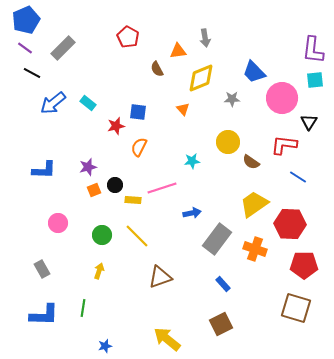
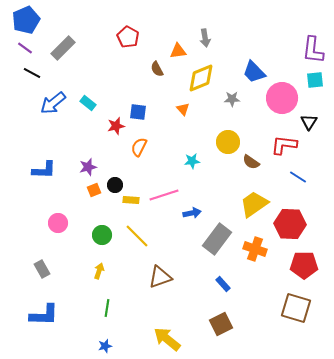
pink line at (162, 188): moved 2 px right, 7 px down
yellow rectangle at (133, 200): moved 2 px left
green line at (83, 308): moved 24 px right
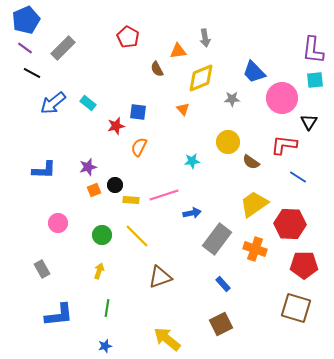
blue L-shape at (44, 315): moved 15 px right; rotated 8 degrees counterclockwise
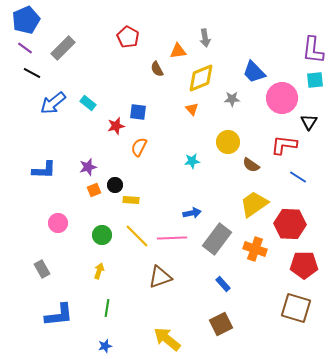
orange triangle at (183, 109): moved 9 px right
brown semicircle at (251, 162): moved 3 px down
pink line at (164, 195): moved 8 px right, 43 px down; rotated 16 degrees clockwise
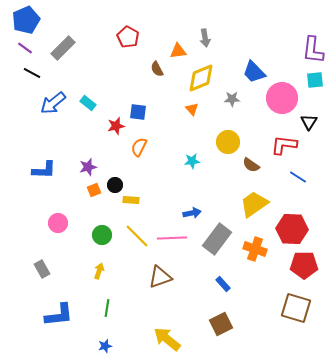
red hexagon at (290, 224): moved 2 px right, 5 px down
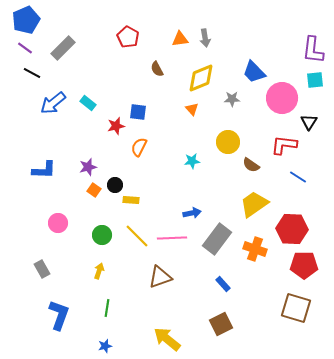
orange triangle at (178, 51): moved 2 px right, 12 px up
orange square at (94, 190): rotated 32 degrees counterclockwise
blue L-shape at (59, 315): rotated 64 degrees counterclockwise
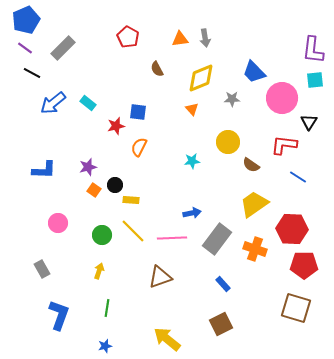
yellow line at (137, 236): moved 4 px left, 5 px up
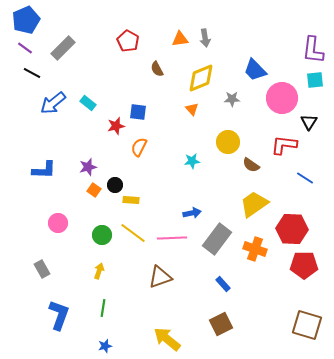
red pentagon at (128, 37): moved 4 px down
blue trapezoid at (254, 72): moved 1 px right, 2 px up
blue line at (298, 177): moved 7 px right, 1 px down
yellow line at (133, 231): moved 2 px down; rotated 8 degrees counterclockwise
green line at (107, 308): moved 4 px left
brown square at (296, 308): moved 11 px right, 17 px down
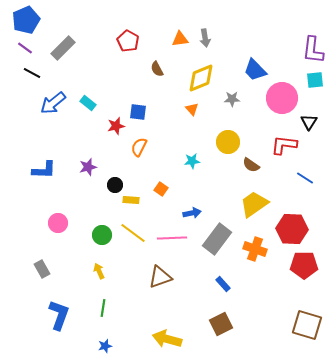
orange square at (94, 190): moved 67 px right, 1 px up
yellow arrow at (99, 271): rotated 42 degrees counterclockwise
yellow arrow at (167, 339): rotated 24 degrees counterclockwise
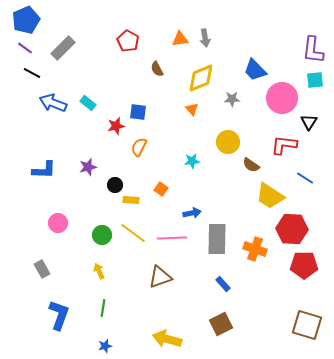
blue arrow at (53, 103): rotated 60 degrees clockwise
yellow trapezoid at (254, 204): moved 16 px right, 8 px up; rotated 112 degrees counterclockwise
gray rectangle at (217, 239): rotated 36 degrees counterclockwise
